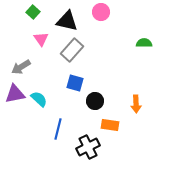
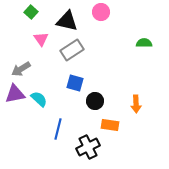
green square: moved 2 px left
gray rectangle: rotated 15 degrees clockwise
gray arrow: moved 2 px down
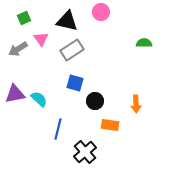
green square: moved 7 px left, 6 px down; rotated 24 degrees clockwise
gray arrow: moved 3 px left, 20 px up
black cross: moved 3 px left, 5 px down; rotated 15 degrees counterclockwise
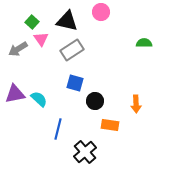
green square: moved 8 px right, 4 px down; rotated 24 degrees counterclockwise
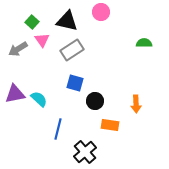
pink triangle: moved 1 px right, 1 px down
